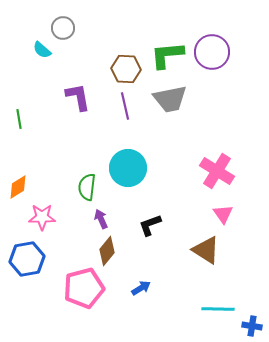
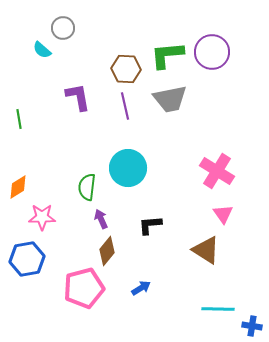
black L-shape: rotated 15 degrees clockwise
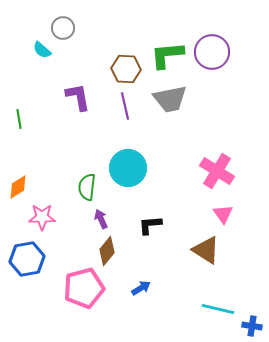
cyan line: rotated 12 degrees clockwise
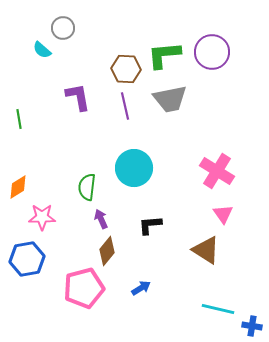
green L-shape: moved 3 px left
cyan circle: moved 6 px right
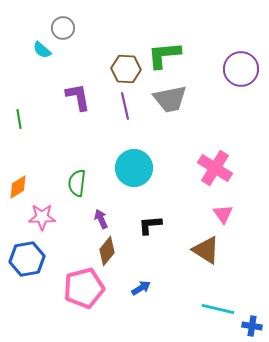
purple circle: moved 29 px right, 17 px down
pink cross: moved 2 px left, 3 px up
green semicircle: moved 10 px left, 4 px up
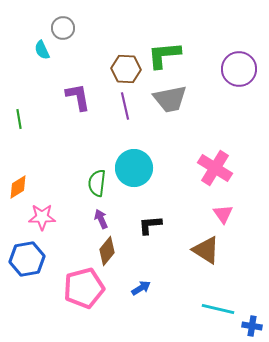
cyan semicircle: rotated 24 degrees clockwise
purple circle: moved 2 px left
green semicircle: moved 20 px right
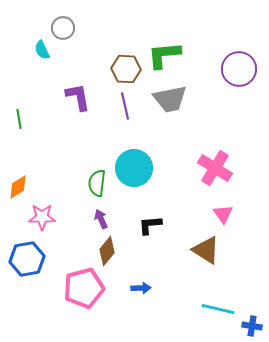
blue arrow: rotated 30 degrees clockwise
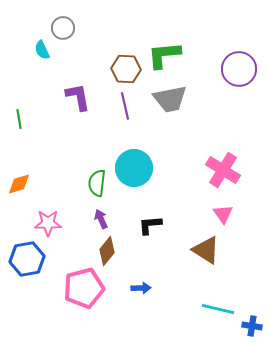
pink cross: moved 8 px right, 2 px down
orange diamond: moved 1 px right, 3 px up; rotated 15 degrees clockwise
pink star: moved 6 px right, 6 px down
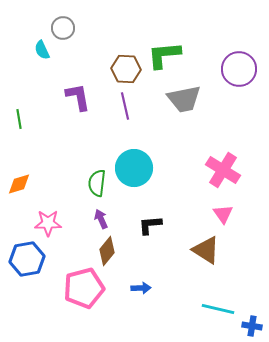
gray trapezoid: moved 14 px right
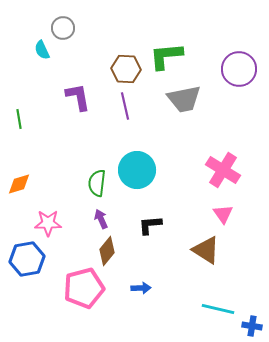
green L-shape: moved 2 px right, 1 px down
cyan circle: moved 3 px right, 2 px down
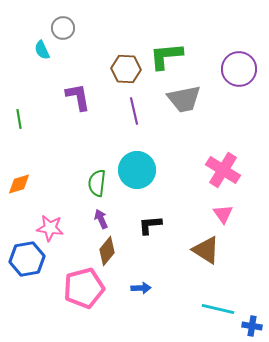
purple line: moved 9 px right, 5 px down
pink star: moved 2 px right, 5 px down; rotated 8 degrees clockwise
